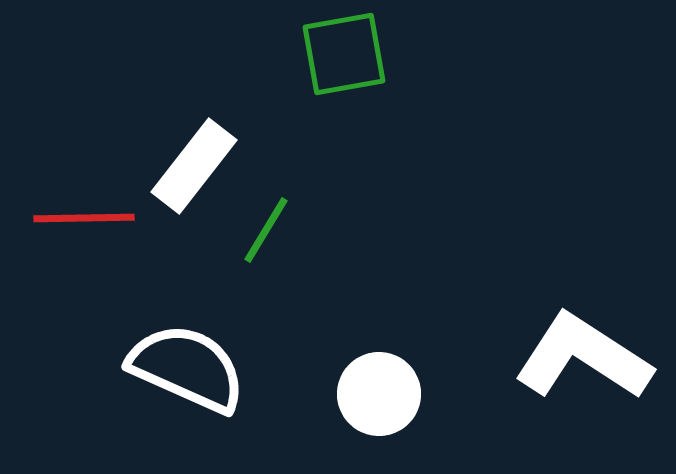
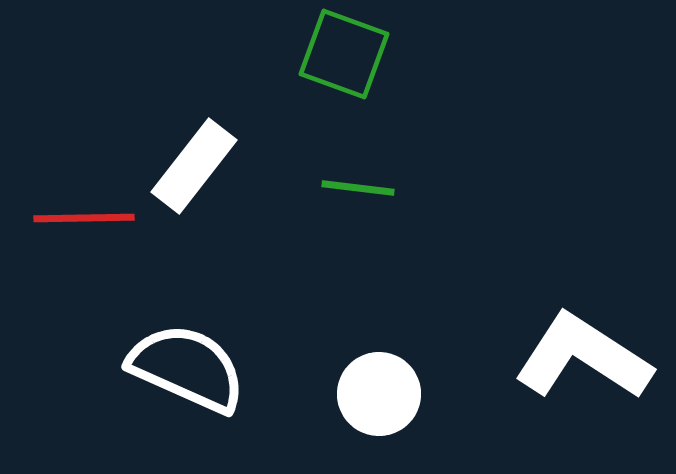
green square: rotated 30 degrees clockwise
green line: moved 92 px right, 42 px up; rotated 66 degrees clockwise
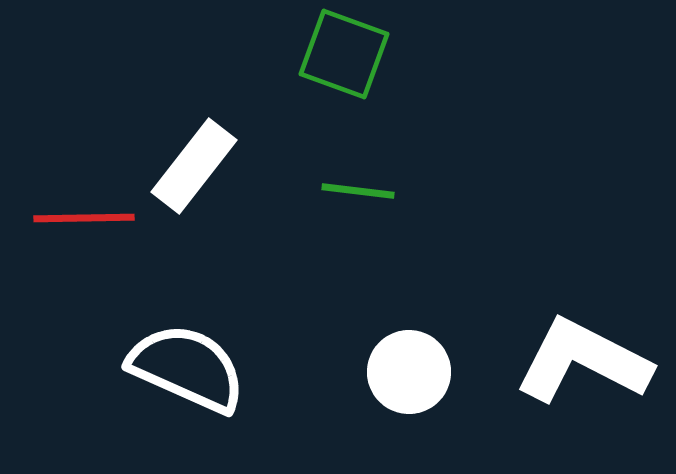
green line: moved 3 px down
white L-shape: moved 4 px down; rotated 6 degrees counterclockwise
white circle: moved 30 px right, 22 px up
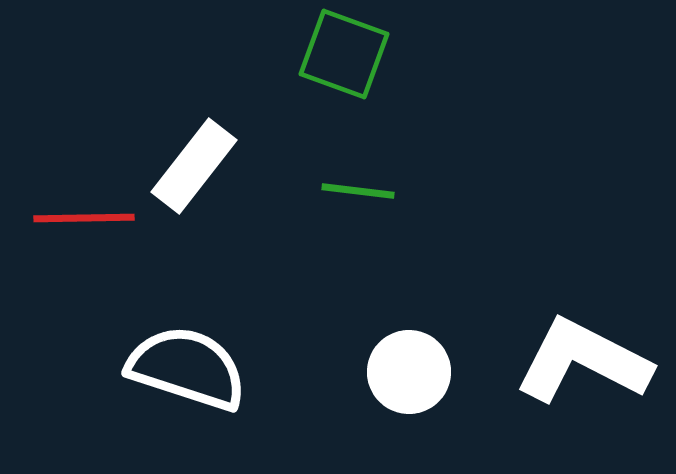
white semicircle: rotated 6 degrees counterclockwise
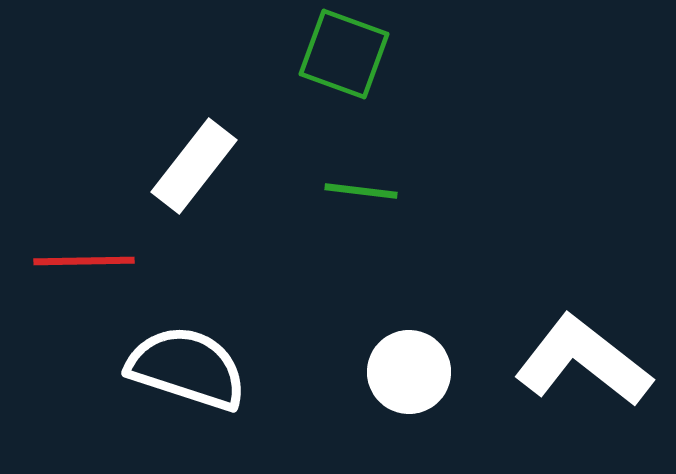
green line: moved 3 px right
red line: moved 43 px down
white L-shape: rotated 11 degrees clockwise
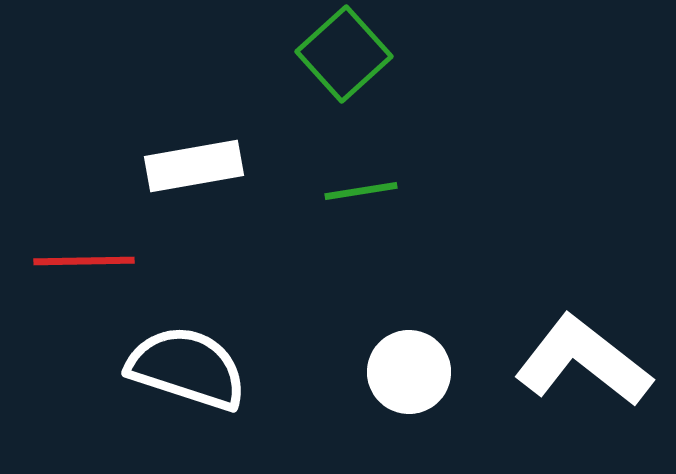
green square: rotated 28 degrees clockwise
white rectangle: rotated 42 degrees clockwise
green line: rotated 16 degrees counterclockwise
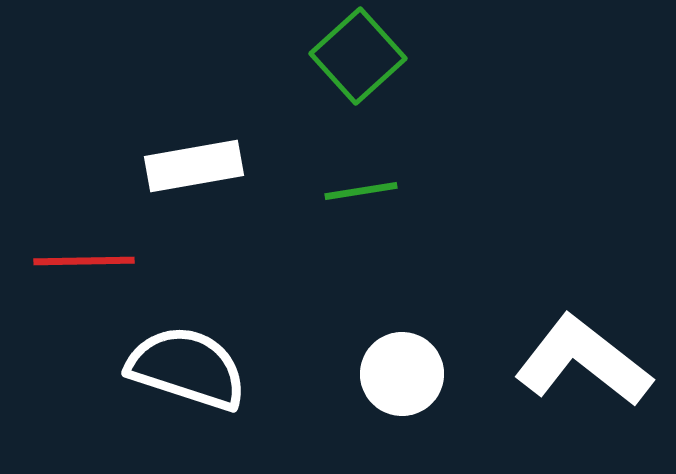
green square: moved 14 px right, 2 px down
white circle: moved 7 px left, 2 px down
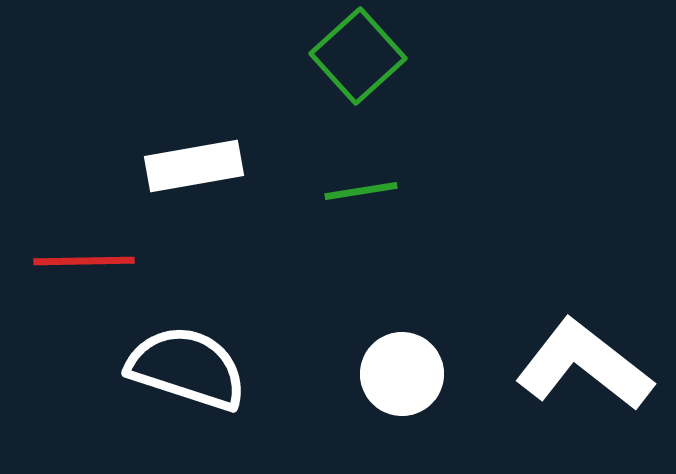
white L-shape: moved 1 px right, 4 px down
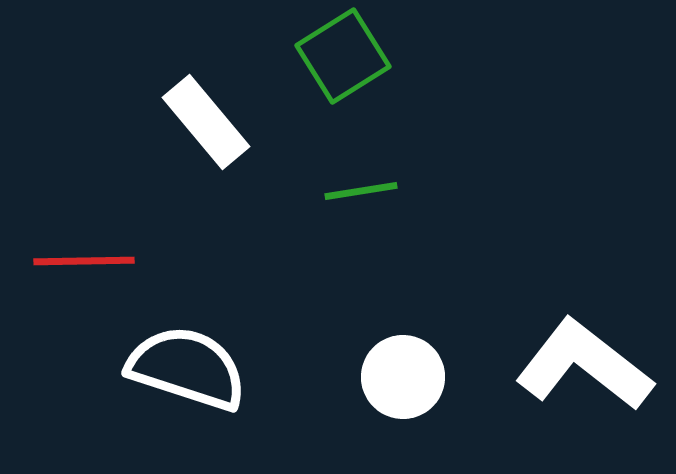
green square: moved 15 px left; rotated 10 degrees clockwise
white rectangle: moved 12 px right, 44 px up; rotated 60 degrees clockwise
white circle: moved 1 px right, 3 px down
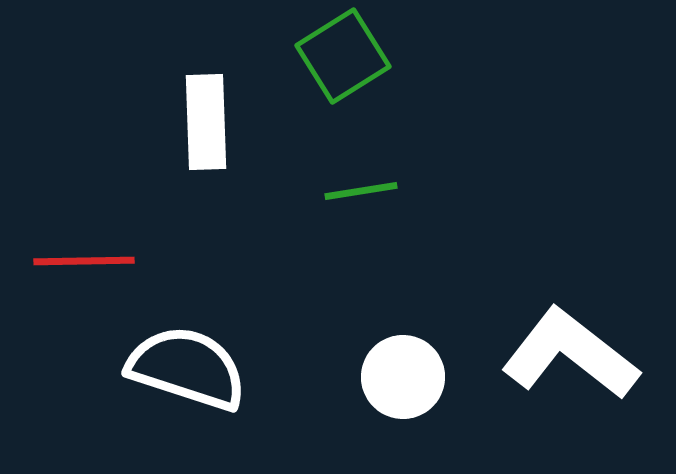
white rectangle: rotated 38 degrees clockwise
white L-shape: moved 14 px left, 11 px up
